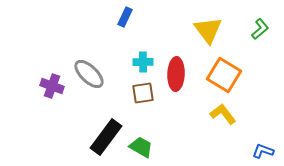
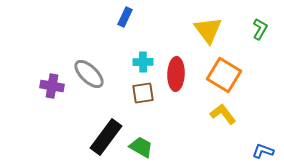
green L-shape: rotated 20 degrees counterclockwise
purple cross: rotated 10 degrees counterclockwise
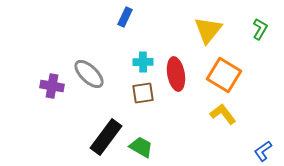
yellow triangle: rotated 16 degrees clockwise
red ellipse: rotated 12 degrees counterclockwise
blue L-shape: rotated 55 degrees counterclockwise
